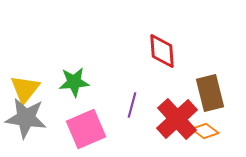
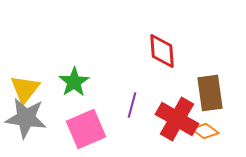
green star: rotated 28 degrees counterclockwise
brown rectangle: rotated 6 degrees clockwise
red cross: rotated 18 degrees counterclockwise
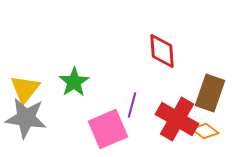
brown rectangle: rotated 27 degrees clockwise
pink square: moved 22 px right
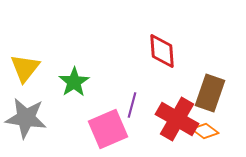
yellow triangle: moved 21 px up
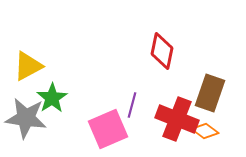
red diamond: rotated 15 degrees clockwise
yellow triangle: moved 3 px right, 2 px up; rotated 24 degrees clockwise
green star: moved 22 px left, 16 px down
red cross: rotated 9 degrees counterclockwise
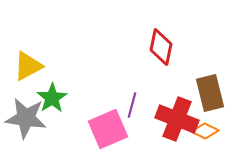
red diamond: moved 1 px left, 4 px up
brown rectangle: rotated 33 degrees counterclockwise
orange diamond: rotated 12 degrees counterclockwise
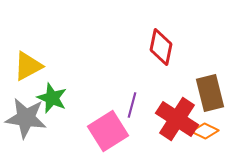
green star: rotated 16 degrees counterclockwise
red cross: rotated 12 degrees clockwise
pink square: moved 2 px down; rotated 9 degrees counterclockwise
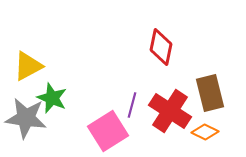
red cross: moved 7 px left, 8 px up
orange diamond: moved 1 px down
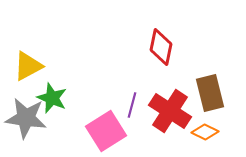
pink square: moved 2 px left
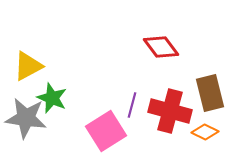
red diamond: rotated 48 degrees counterclockwise
red cross: rotated 18 degrees counterclockwise
